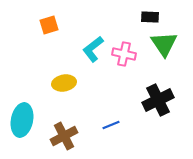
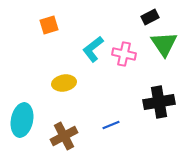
black rectangle: rotated 30 degrees counterclockwise
black cross: moved 1 px right, 2 px down; rotated 16 degrees clockwise
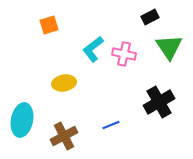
green triangle: moved 5 px right, 3 px down
black cross: rotated 20 degrees counterclockwise
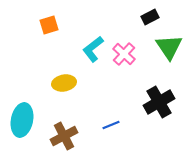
pink cross: rotated 30 degrees clockwise
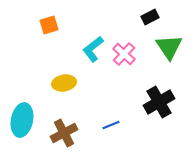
brown cross: moved 3 px up
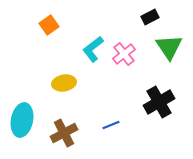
orange square: rotated 18 degrees counterclockwise
pink cross: rotated 10 degrees clockwise
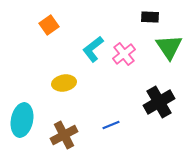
black rectangle: rotated 30 degrees clockwise
brown cross: moved 2 px down
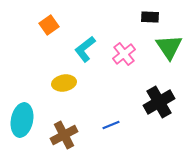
cyan L-shape: moved 8 px left
